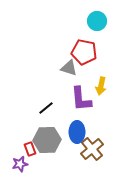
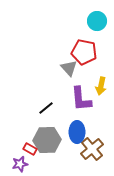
gray triangle: rotated 30 degrees clockwise
red rectangle: rotated 40 degrees counterclockwise
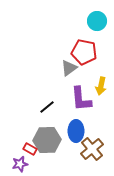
gray triangle: rotated 36 degrees clockwise
black line: moved 1 px right, 1 px up
blue ellipse: moved 1 px left, 1 px up
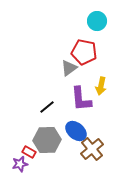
blue ellipse: rotated 50 degrees counterclockwise
red rectangle: moved 1 px left, 3 px down
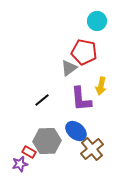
black line: moved 5 px left, 7 px up
gray hexagon: moved 1 px down
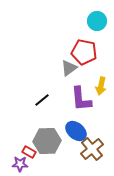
purple star: rotated 14 degrees clockwise
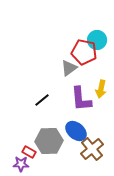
cyan circle: moved 19 px down
yellow arrow: moved 3 px down
gray hexagon: moved 2 px right
purple star: moved 1 px right
